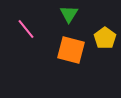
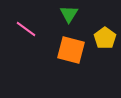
pink line: rotated 15 degrees counterclockwise
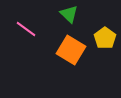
green triangle: rotated 18 degrees counterclockwise
orange square: rotated 16 degrees clockwise
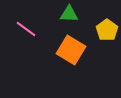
green triangle: rotated 42 degrees counterclockwise
yellow pentagon: moved 2 px right, 8 px up
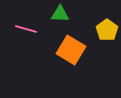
green triangle: moved 9 px left
pink line: rotated 20 degrees counterclockwise
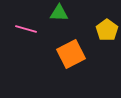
green triangle: moved 1 px left, 1 px up
orange square: moved 4 px down; rotated 32 degrees clockwise
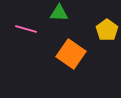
orange square: rotated 28 degrees counterclockwise
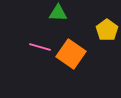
green triangle: moved 1 px left
pink line: moved 14 px right, 18 px down
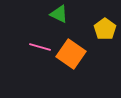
green triangle: moved 1 px right, 1 px down; rotated 24 degrees clockwise
yellow pentagon: moved 2 px left, 1 px up
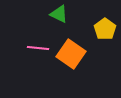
pink line: moved 2 px left, 1 px down; rotated 10 degrees counterclockwise
